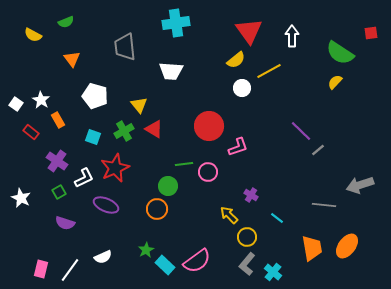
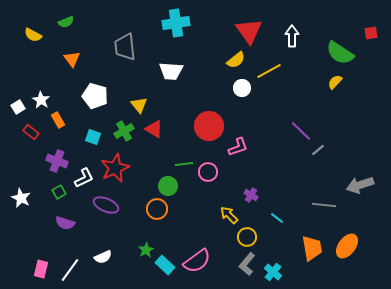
white square at (16, 104): moved 2 px right, 3 px down; rotated 24 degrees clockwise
purple cross at (57, 161): rotated 15 degrees counterclockwise
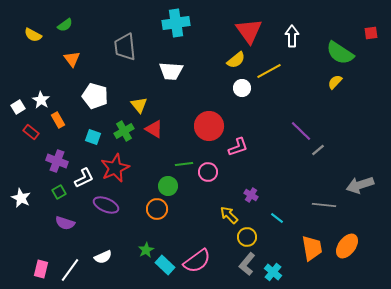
green semicircle at (66, 22): moved 1 px left, 3 px down; rotated 14 degrees counterclockwise
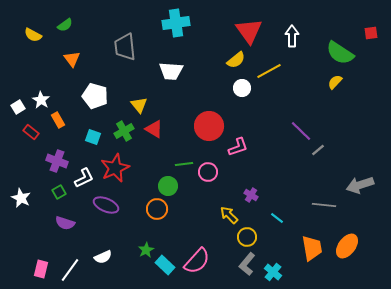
pink semicircle at (197, 261): rotated 12 degrees counterclockwise
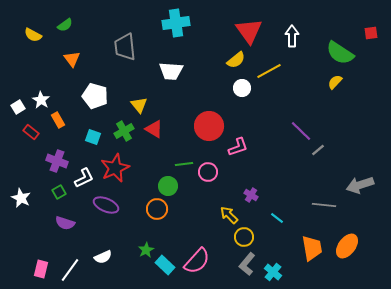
yellow circle at (247, 237): moved 3 px left
